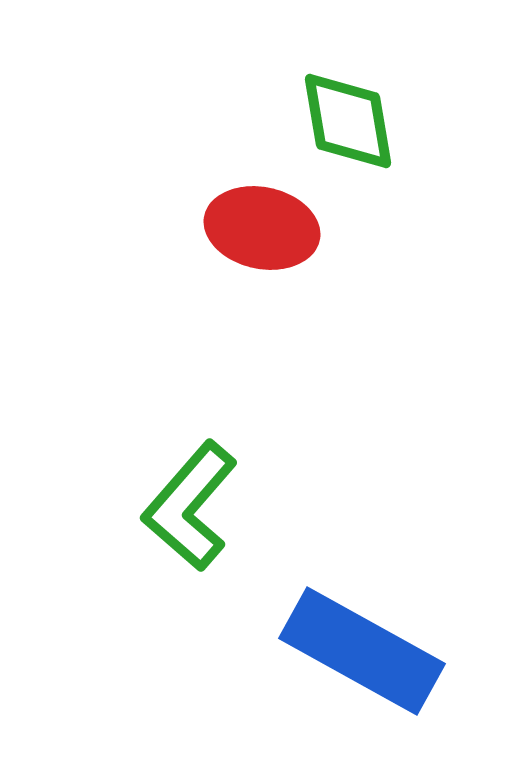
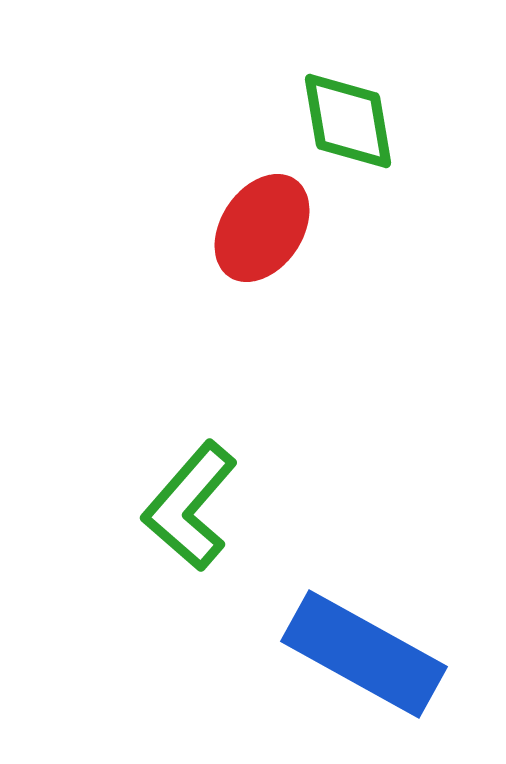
red ellipse: rotated 68 degrees counterclockwise
blue rectangle: moved 2 px right, 3 px down
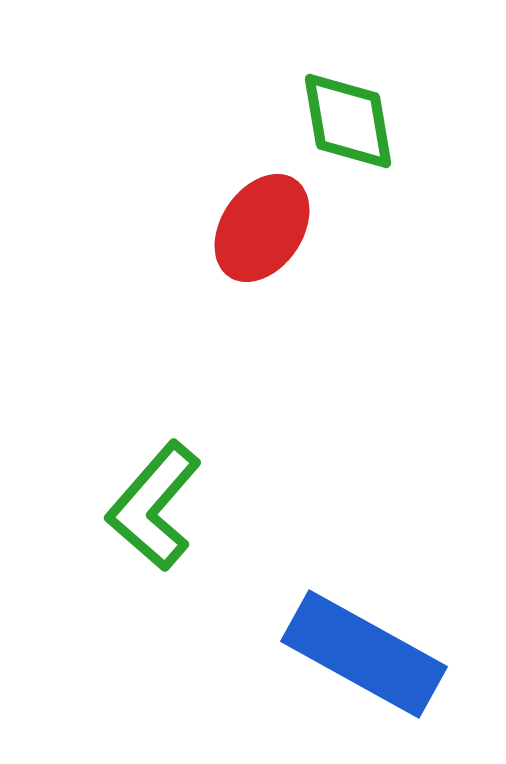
green L-shape: moved 36 px left
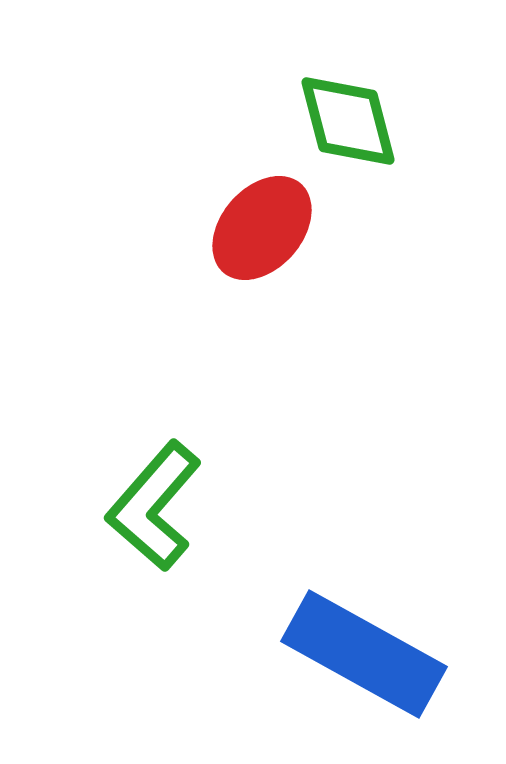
green diamond: rotated 5 degrees counterclockwise
red ellipse: rotated 7 degrees clockwise
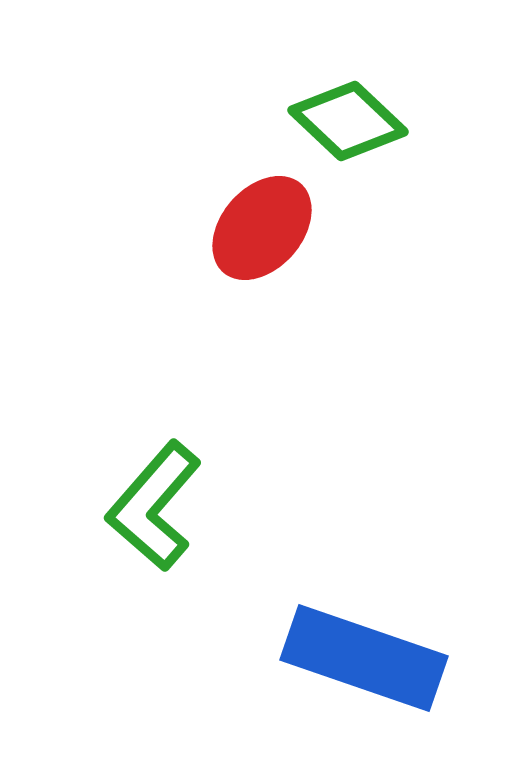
green diamond: rotated 32 degrees counterclockwise
blue rectangle: moved 4 px down; rotated 10 degrees counterclockwise
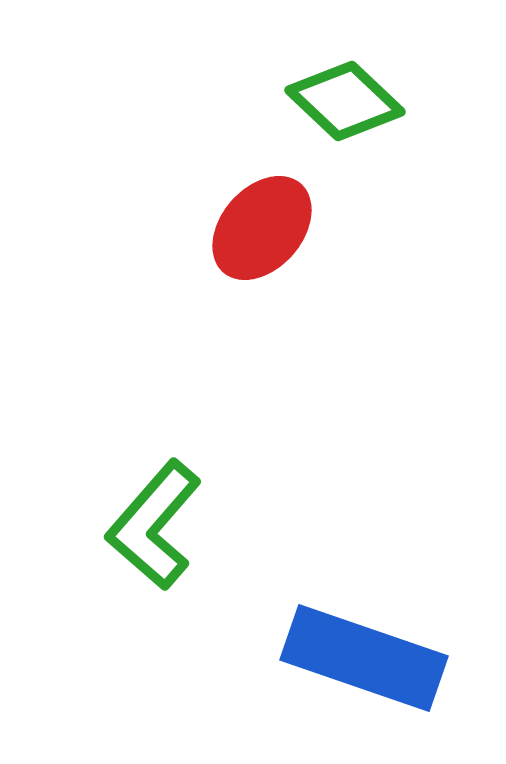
green diamond: moved 3 px left, 20 px up
green L-shape: moved 19 px down
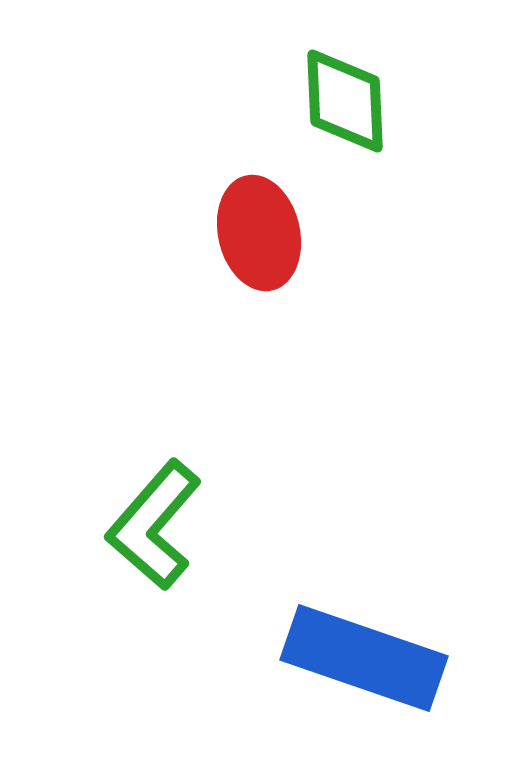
green diamond: rotated 44 degrees clockwise
red ellipse: moved 3 px left, 5 px down; rotated 54 degrees counterclockwise
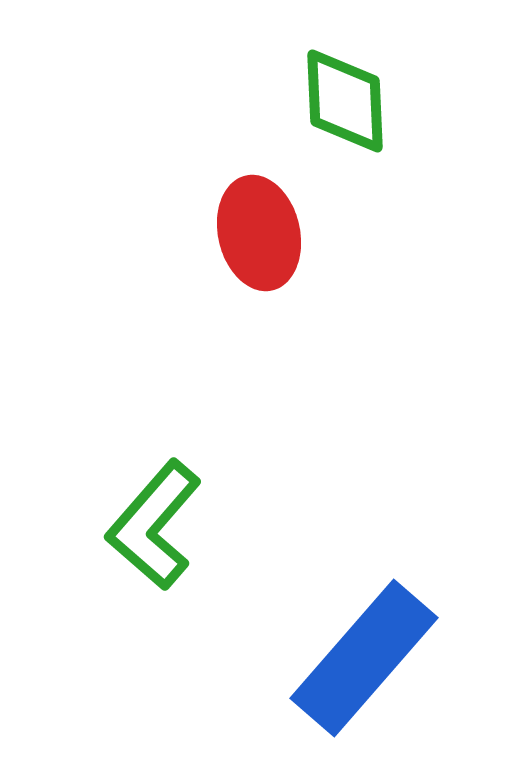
blue rectangle: rotated 68 degrees counterclockwise
